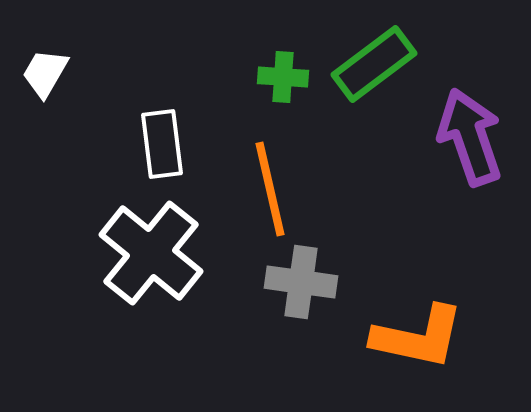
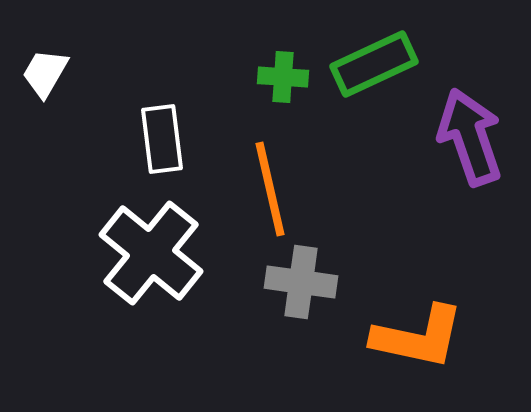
green rectangle: rotated 12 degrees clockwise
white rectangle: moved 5 px up
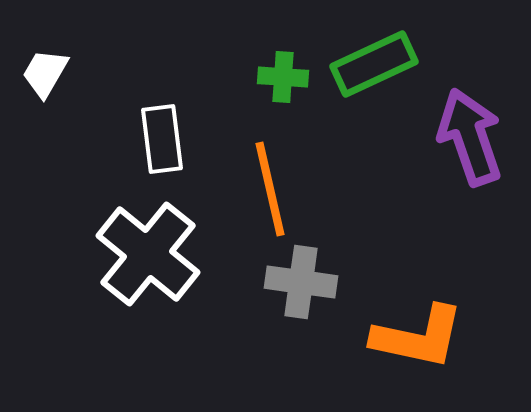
white cross: moved 3 px left, 1 px down
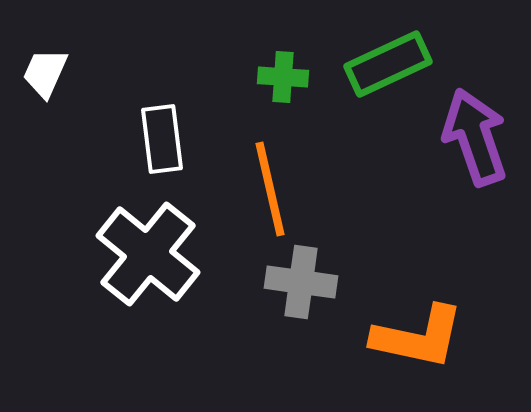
green rectangle: moved 14 px right
white trapezoid: rotated 6 degrees counterclockwise
purple arrow: moved 5 px right
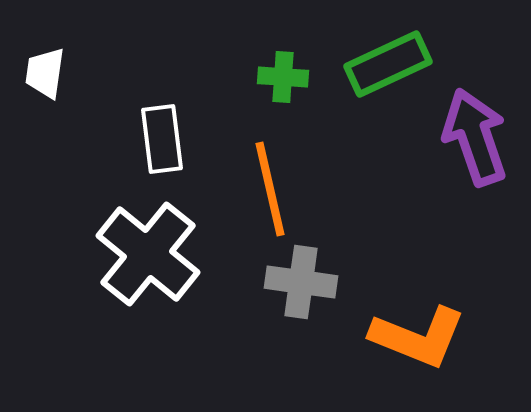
white trapezoid: rotated 16 degrees counterclockwise
orange L-shape: rotated 10 degrees clockwise
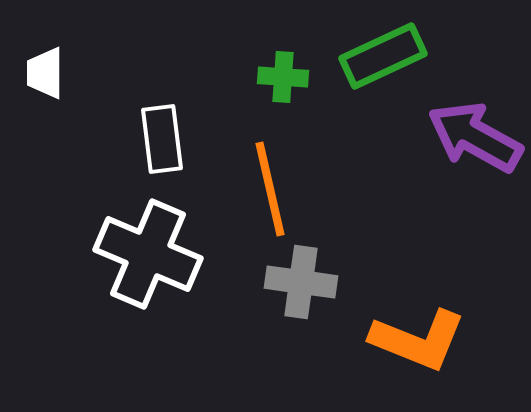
green rectangle: moved 5 px left, 8 px up
white trapezoid: rotated 8 degrees counterclockwise
purple arrow: rotated 42 degrees counterclockwise
white cross: rotated 16 degrees counterclockwise
orange L-shape: moved 3 px down
